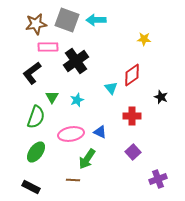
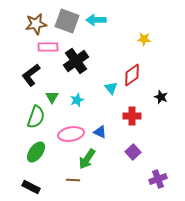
gray square: moved 1 px down
black L-shape: moved 1 px left, 2 px down
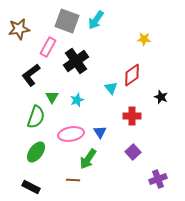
cyan arrow: rotated 54 degrees counterclockwise
brown star: moved 17 px left, 5 px down
pink rectangle: rotated 60 degrees counterclockwise
blue triangle: rotated 32 degrees clockwise
green arrow: moved 1 px right
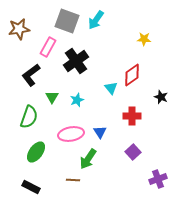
green semicircle: moved 7 px left
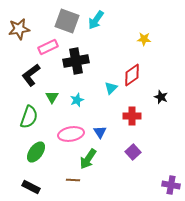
pink rectangle: rotated 36 degrees clockwise
black cross: rotated 25 degrees clockwise
cyan triangle: rotated 24 degrees clockwise
purple cross: moved 13 px right, 6 px down; rotated 30 degrees clockwise
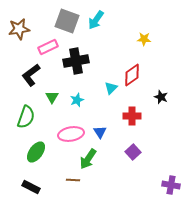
green semicircle: moved 3 px left
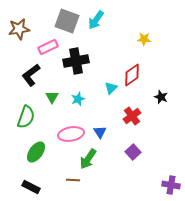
cyan star: moved 1 px right, 1 px up
red cross: rotated 36 degrees counterclockwise
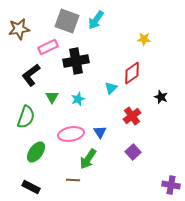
red diamond: moved 2 px up
